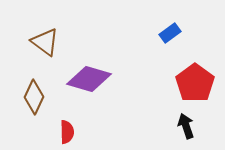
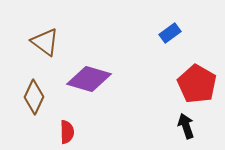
red pentagon: moved 2 px right, 1 px down; rotated 6 degrees counterclockwise
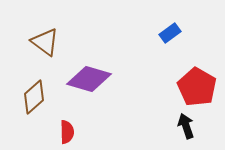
red pentagon: moved 3 px down
brown diamond: rotated 24 degrees clockwise
